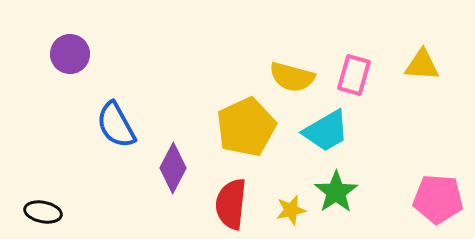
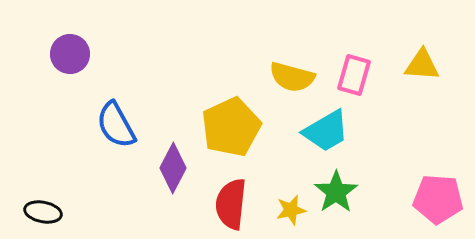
yellow pentagon: moved 15 px left
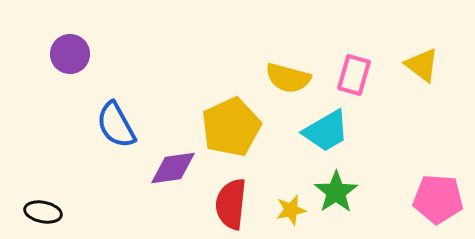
yellow triangle: rotated 33 degrees clockwise
yellow semicircle: moved 4 px left, 1 px down
purple diamond: rotated 54 degrees clockwise
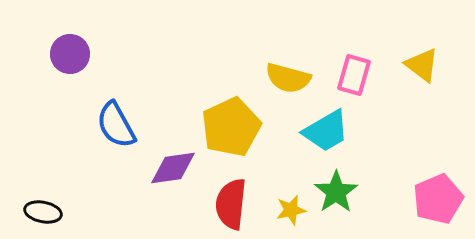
pink pentagon: rotated 27 degrees counterclockwise
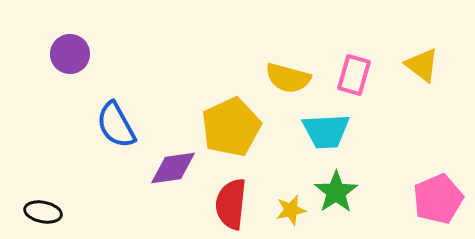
cyan trapezoid: rotated 27 degrees clockwise
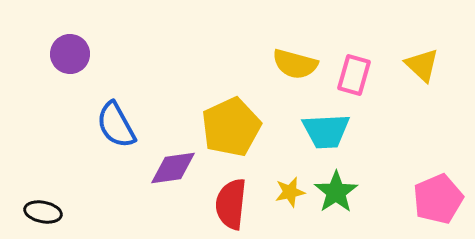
yellow triangle: rotated 6 degrees clockwise
yellow semicircle: moved 7 px right, 14 px up
yellow star: moved 1 px left, 18 px up
